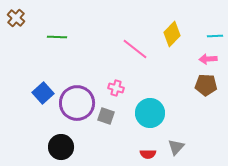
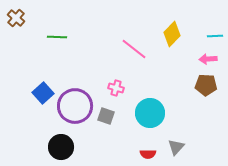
pink line: moved 1 px left
purple circle: moved 2 px left, 3 px down
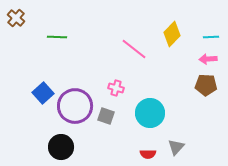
cyan line: moved 4 px left, 1 px down
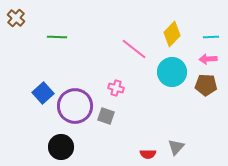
cyan circle: moved 22 px right, 41 px up
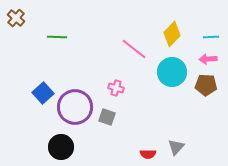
purple circle: moved 1 px down
gray square: moved 1 px right, 1 px down
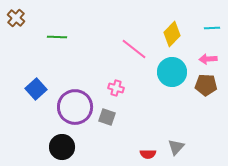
cyan line: moved 1 px right, 9 px up
blue square: moved 7 px left, 4 px up
black circle: moved 1 px right
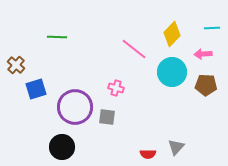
brown cross: moved 47 px down
pink arrow: moved 5 px left, 5 px up
blue square: rotated 25 degrees clockwise
gray square: rotated 12 degrees counterclockwise
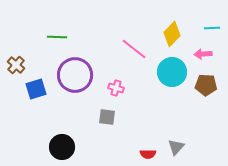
purple circle: moved 32 px up
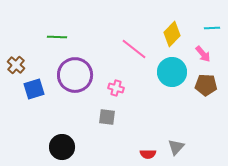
pink arrow: rotated 126 degrees counterclockwise
blue square: moved 2 px left
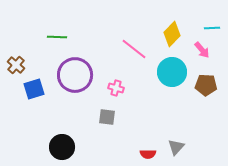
pink arrow: moved 1 px left, 4 px up
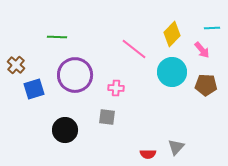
pink cross: rotated 14 degrees counterclockwise
black circle: moved 3 px right, 17 px up
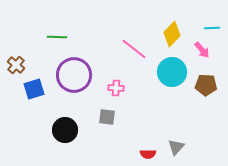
purple circle: moved 1 px left
